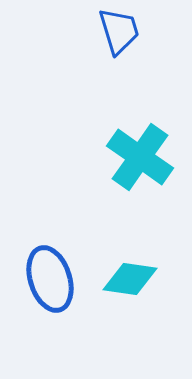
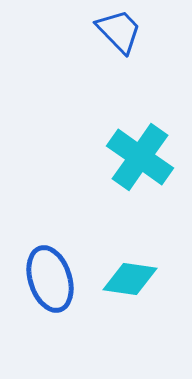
blue trapezoid: rotated 27 degrees counterclockwise
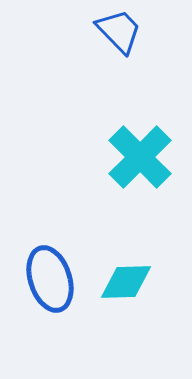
cyan cross: rotated 10 degrees clockwise
cyan diamond: moved 4 px left, 3 px down; rotated 10 degrees counterclockwise
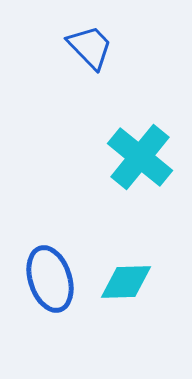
blue trapezoid: moved 29 px left, 16 px down
cyan cross: rotated 6 degrees counterclockwise
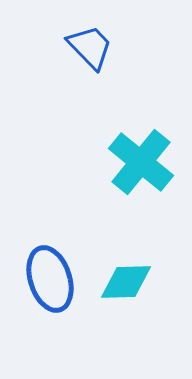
cyan cross: moved 1 px right, 5 px down
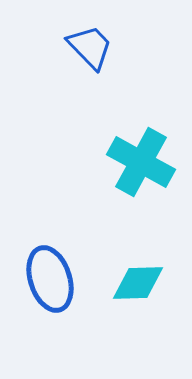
cyan cross: rotated 10 degrees counterclockwise
cyan diamond: moved 12 px right, 1 px down
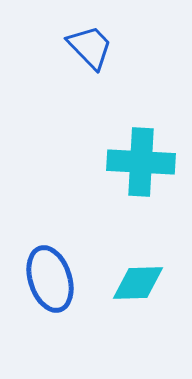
cyan cross: rotated 26 degrees counterclockwise
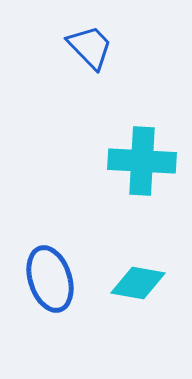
cyan cross: moved 1 px right, 1 px up
cyan diamond: rotated 12 degrees clockwise
